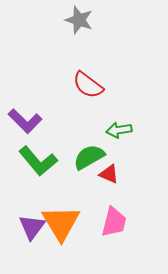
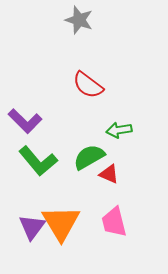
pink trapezoid: rotated 152 degrees clockwise
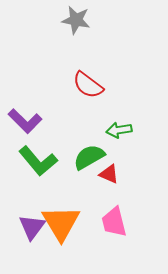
gray star: moved 3 px left; rotated 8 degrees counterclockwise
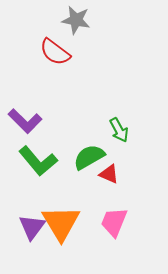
red semicircle: moved 33 px left, 33 px up
green arrow: rotated 110 degrees counterclockwise
pink trapezoid: rotated 36 degrees clockwise
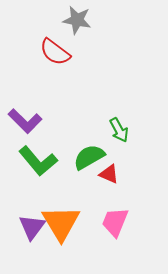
gray star: moved 1 px right
pink trapezoid: moved 1 px right
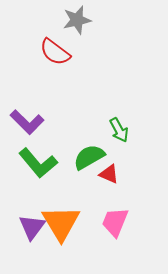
gray star: rotated 24 degrees counterclockwise
purple L-shape: moved 2 px right, 1 px down
green L-shape: moved 2 px down
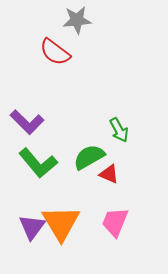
gray star: rotated 8 degrees clockwise
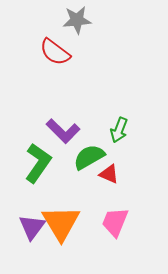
purple L-shape: moved 36 px right, 9 px down
green arrow: rotated 50 degrees clockwise
green L-shape: rotated 105 degrees counterclockwise
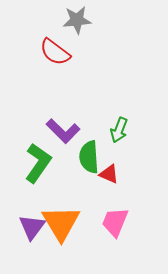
green semicircle: rotated 64 degrees counterclockwise
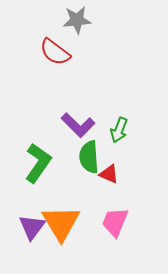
purple L-shape: moved 15 px right, 6 px up
